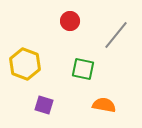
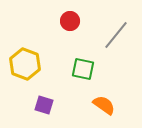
orange semicircle: rotated 25 degrees clockwise
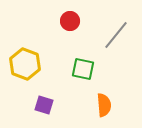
orange semicircle: rotated 50 degrees clockwise
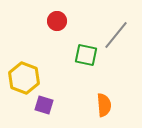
red circle: moved 13 px left
yellow hexagon: moved 1 px left, 14 px down
green square: moved 3 px right, 14 px up
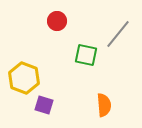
gray line: moved 2 px right, 1 px up
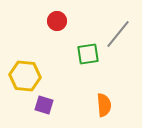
green square: moved 2 px right, 1 px up; rotated 20 degrees counterclockwise
yellow hexagon: moved 1 px right, 2 px up; rotated 16 degrees counterclockwise
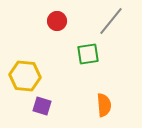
gray line: moved 7 px left, 13 px up
purple square: moved 2 px left, 1 px down
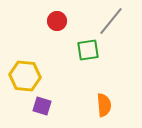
green square: moved 4 px up
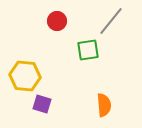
purple square: moved 2 px up
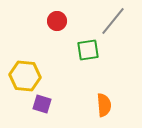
gray line: moved 2 px right
